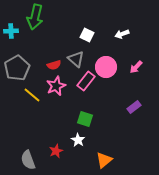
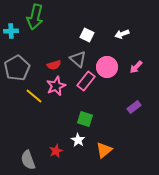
gray triangle: moved 2 px right
pink circle: moved 1 px right
yellow line: moved 2 px right, 1 px down
orange triangle: moved 10 px up
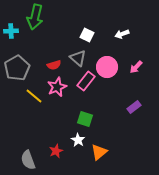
gray triangle: moved 1 px up
pink star: moved 1 px right, 1 px down
orange triangle: moved 5 px left, 2 px down
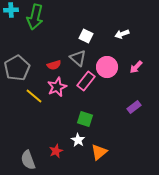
cyan cross: moved 21 px up
white square: moved 1 px left, 1 px down
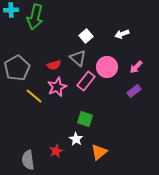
white square: rotated 24 degrees clockwise
purple rectangle: moved 16 px up
white star: moved 2 px left, 1 px up
gray semicircle: rotated 12 degrees clockwise
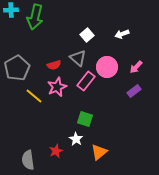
white square: moved 1 px right, 1 px up
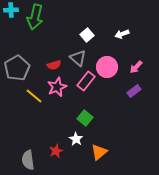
green square: moved 1 px up; rotated 21 degrees clockwise
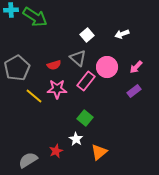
green arrow: rotated 70 degrees counterclockwise
pink star: moved 2 px down; rotated 24 degrees clockwise
gray semicircle: rotated 66 degrees clockwise
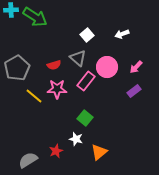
white star: rotated 16 degrees counterclockwise
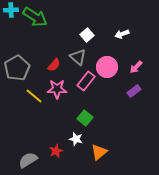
gray triangle: moved 1 px up
red semicircle: rotated 32 degrees counterclockwise
